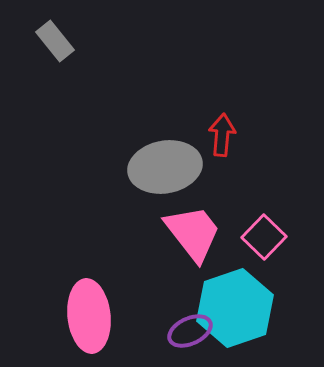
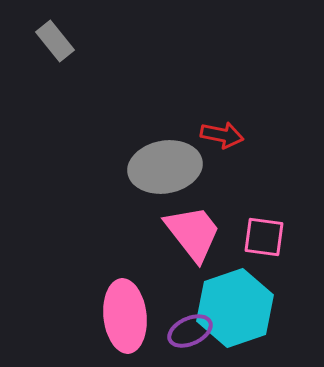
red arrow: rotated 96 degrees clockwise
pink square: rotated 36 degrees counterclockwise
pink ellipse: moved 36 px right
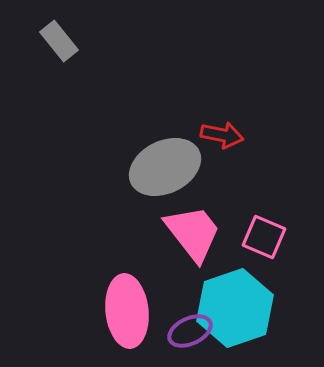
gray rectangle: moved 4 px right
gray ellipse: rotated 16 degrees counterclockwise
pink square: rotated 15 degrees clockwise
pink ellipse: moved 2 px right, 5 px up
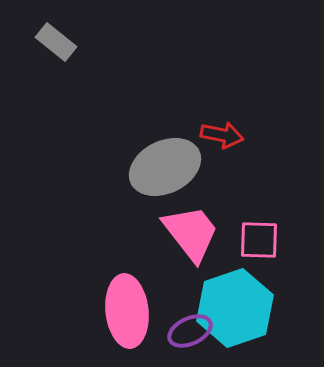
gray rectangle: moved 3 px left, 1 px down; rotated 12 degrees counterclockwise
pink trapezoid: moved 2 px left
pink square: moved 5 px left, 3 px down; rotated 21 degrees counterclockwise
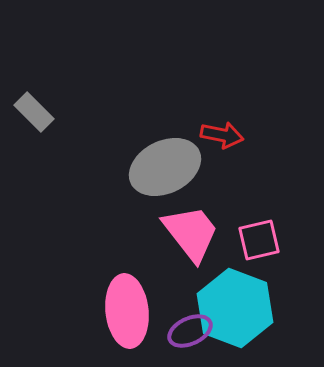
gray rectangle: moved 22 px left, 70 px down; rotated 6 degrees clockwise
pink square: rotated 15 degrees counterclockwise
cyan hexagon: rotated 20 degrees counterclockwise
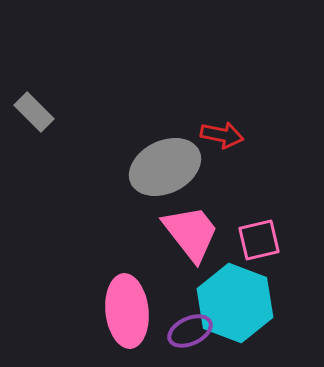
cyan hexagon: moved 5 px up
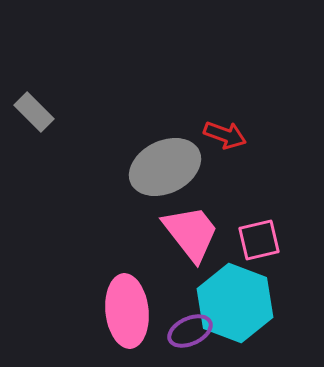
red arrow: moved 3 px right; rotated 9 degrees clockwise
